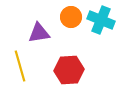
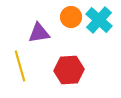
cyan cross: moved 2 px left; rotated 20 degrees clockwise
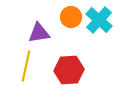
yellow line: moved 6 px right; rotated 28 degrees clockwise
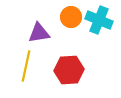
cyan cross: rotated 20 degrees counterclockwise
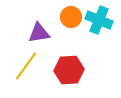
yellow line: rotated 24 degrees clockwise
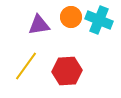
purple triangle: moved 8 px up
red hexagon: moved 2 px left, 1 px down
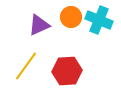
purple triangle: rotated 15 degrees counterclockwise
